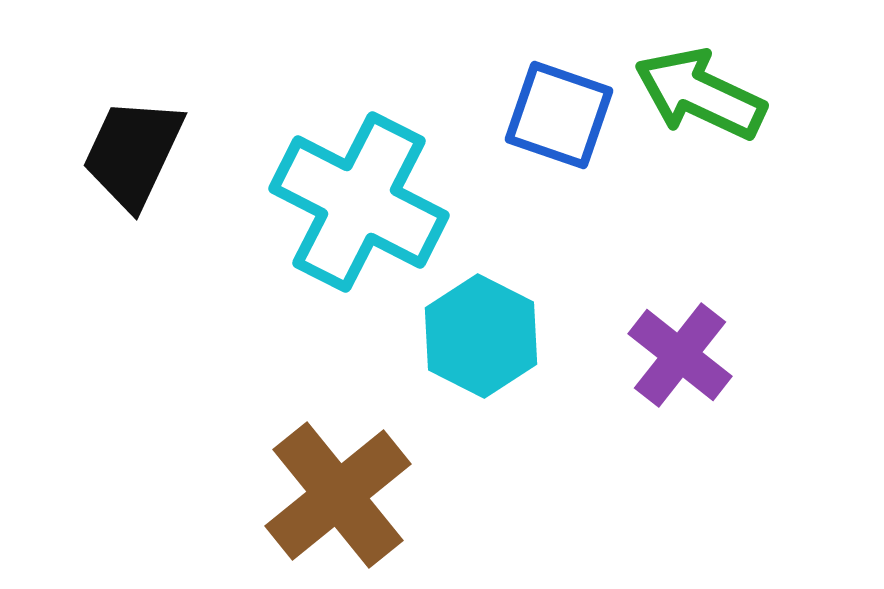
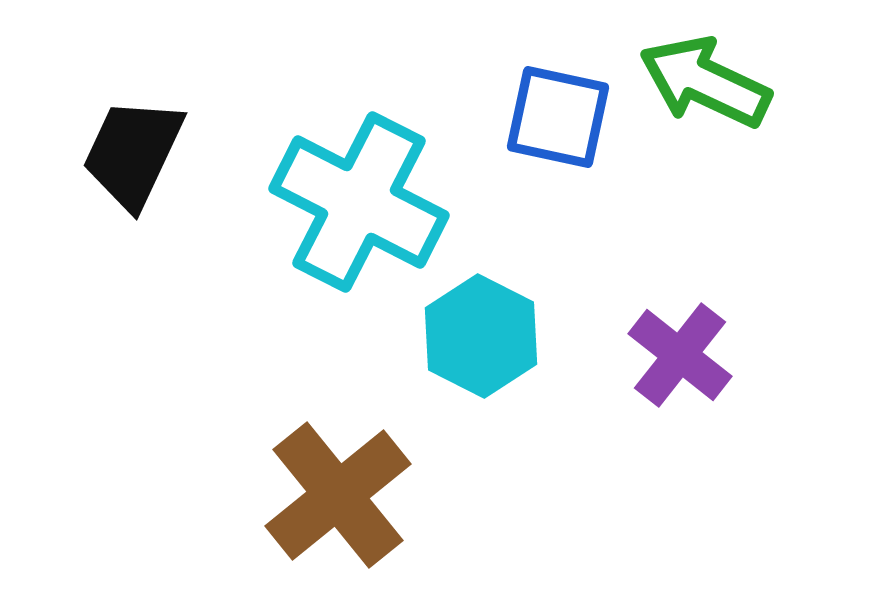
green arrow: moved 5 px right, 12 px up
blue square: moved 1 px left, 2 px down; rotated 7 degrees counterclockwise
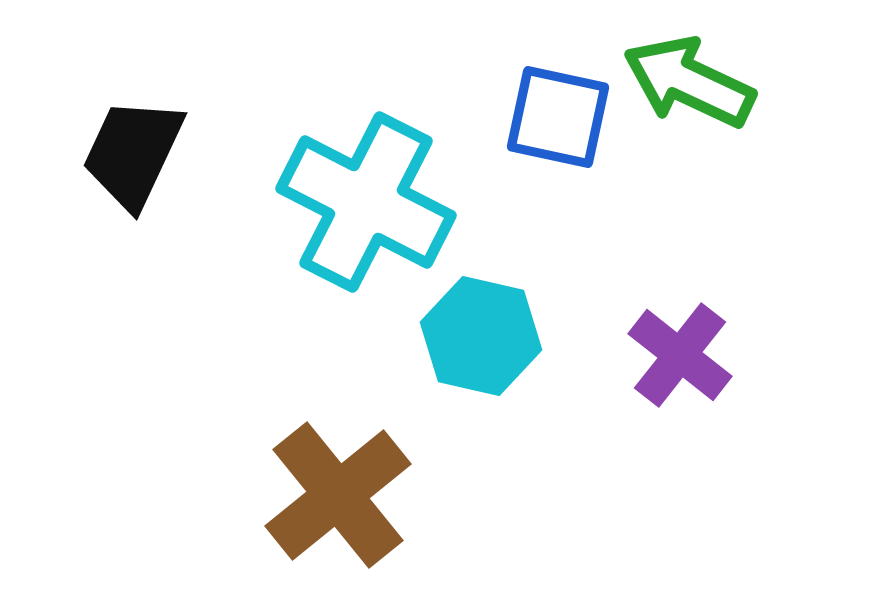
green arrow: moved 16 px left
cyan cross: moved 7 px right
cyan hexagon: rotated 14 degrees counterclockwise
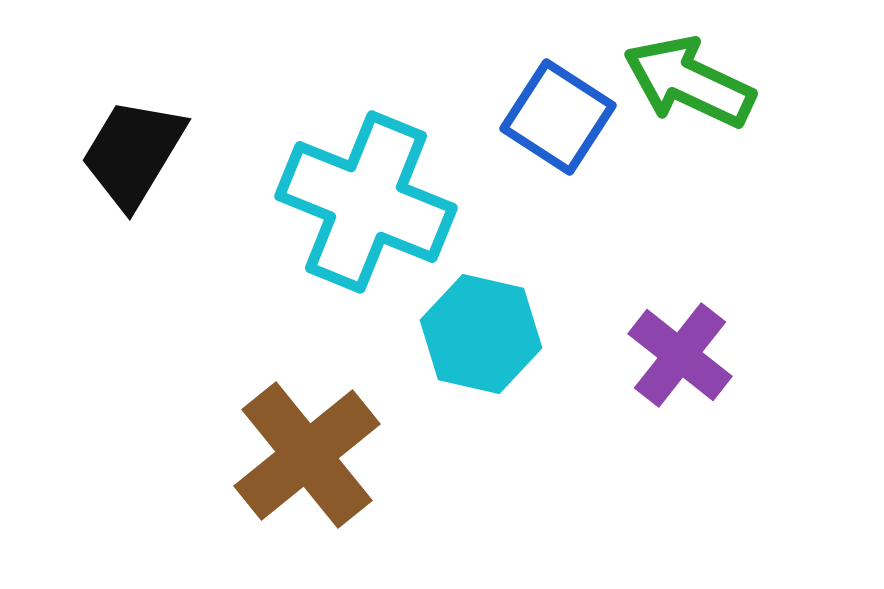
blue square: rotated 21 degrees clockwise
black trapezoid: rotated 6 degrees clockwise
cyan cross: rotated 5 degrees counterclockwise
cyan hexagon: moved 2 px up
brown cross: moved 31 px left, 40 px up
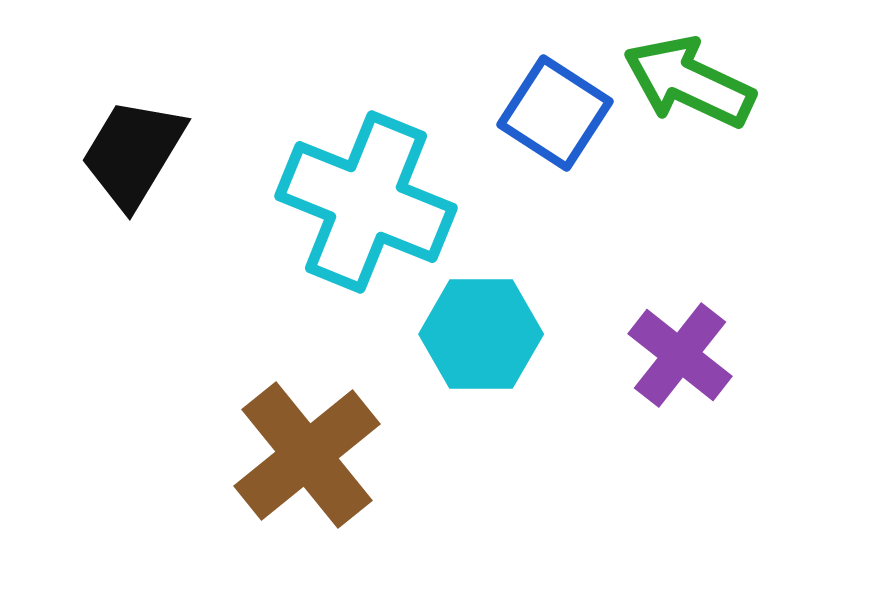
blue square: moved 3 px left, 4 px up
cyan hexagon: rotated 13 degrees counterclockwise
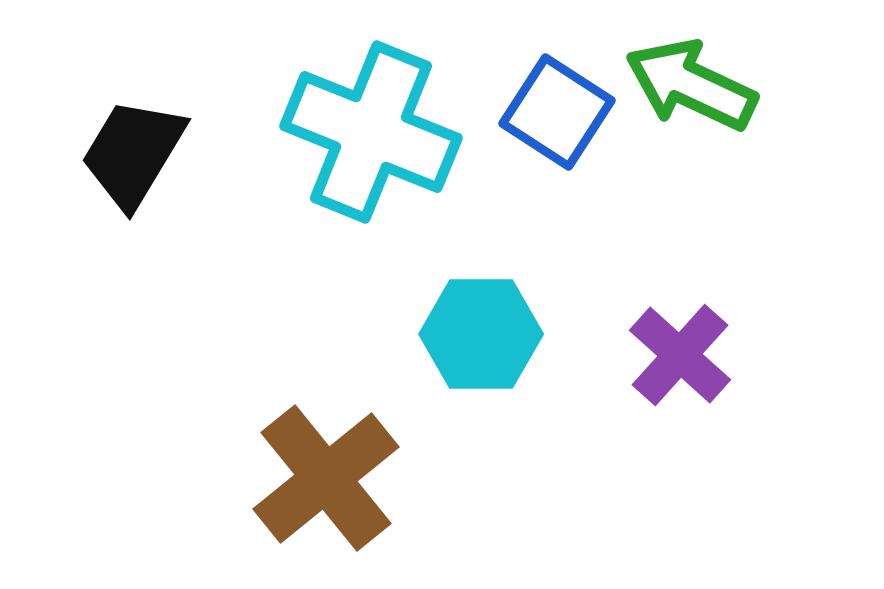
green arrow: moved 2 px right, 3 px down
blue square: moved 2 px right, 1 px up
cyan cross: moved 5 px right, 70 px up
purple cross: rotated 4 degrees clockwise
brown cross: moved 19 px right, 23 px down
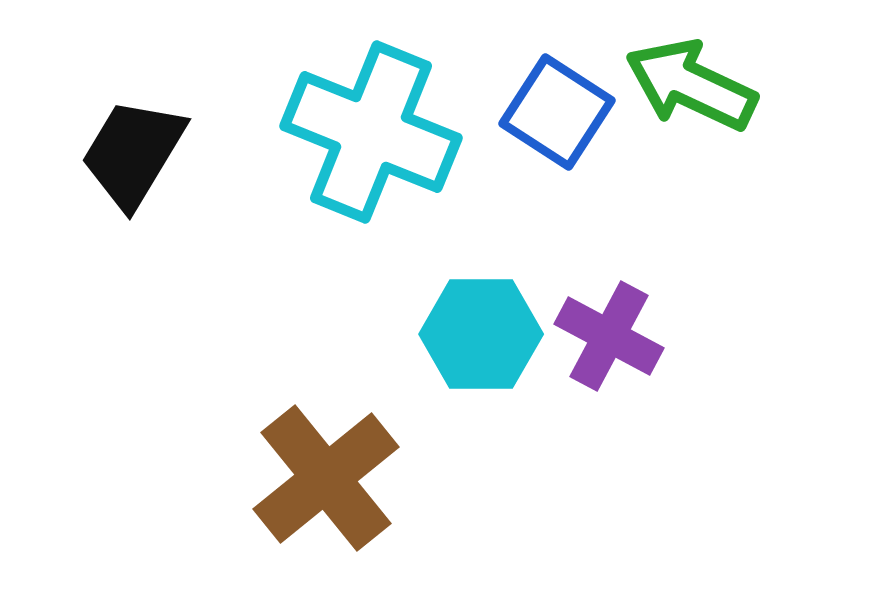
purple cross: moved 71 px left, 19 px up; rotated 14 degrees counterclockwise
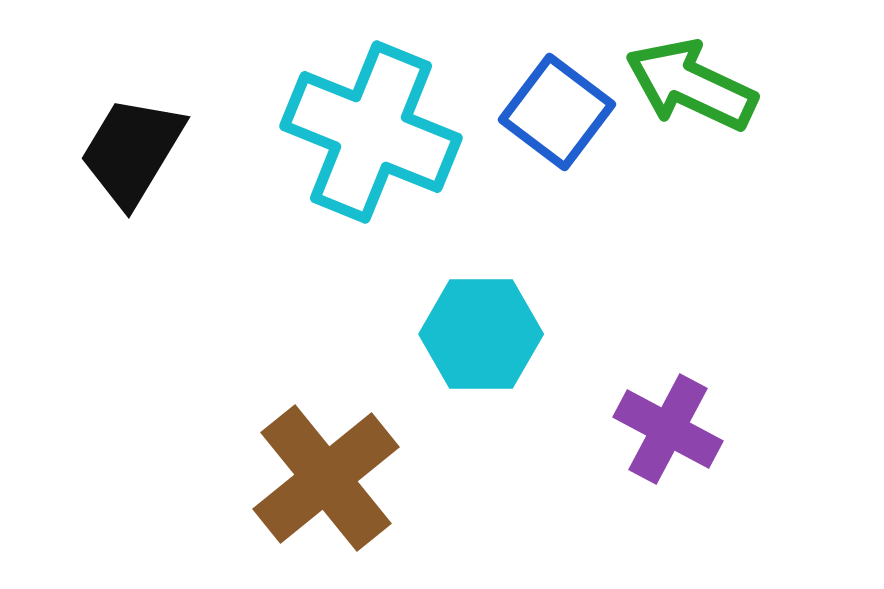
blue square: rotated 4 degrees clockwise
black trapezoid: moved 1 px left, 2 px up
purple cross: moved 59 px right, 93 px down
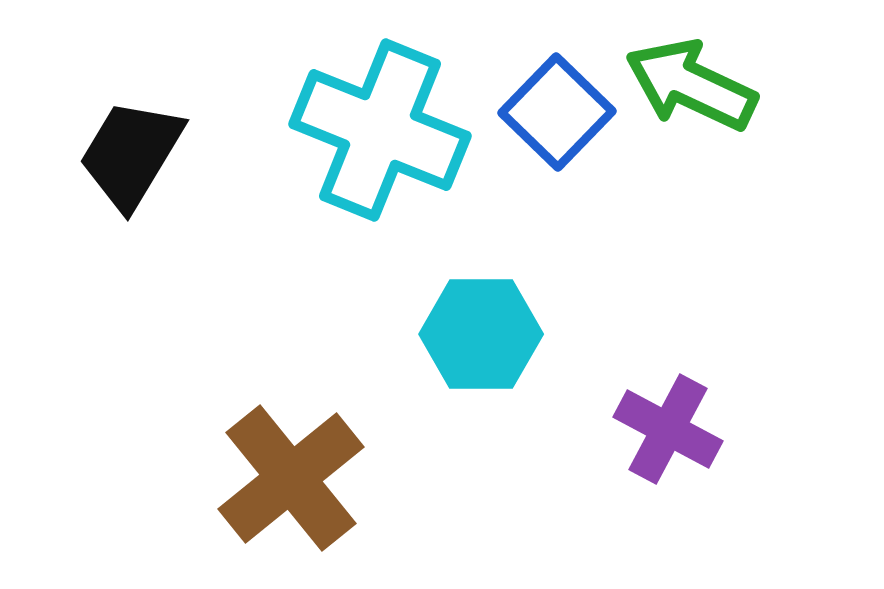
blue square: rotated 7 degrees clockwise
cyan cross: moved 9 px right, 2 px up
black trapezoid: moved 1 px left, 3 px down
brown cross: moved 35 px left
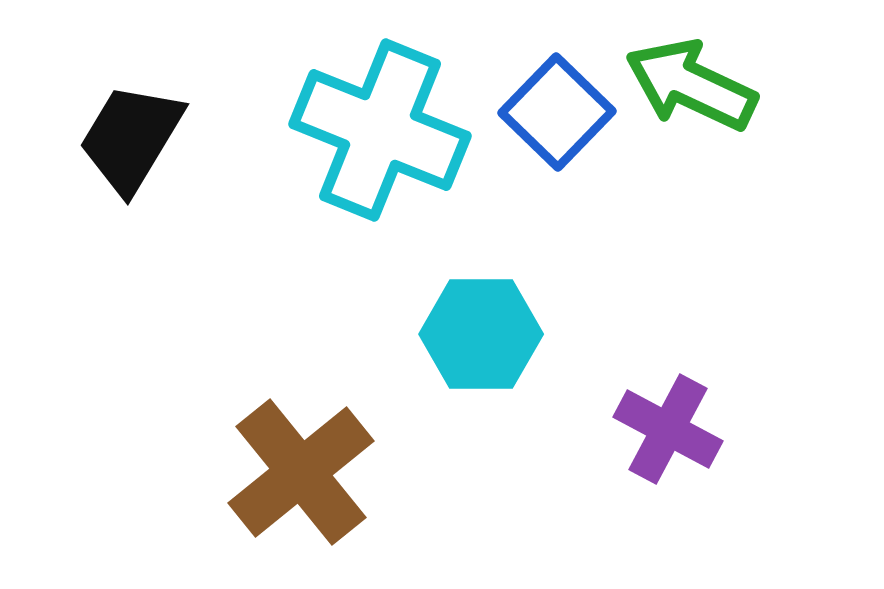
black trapezoid: moved 16 px up
brown cross: moved 10 px right, 6 px up
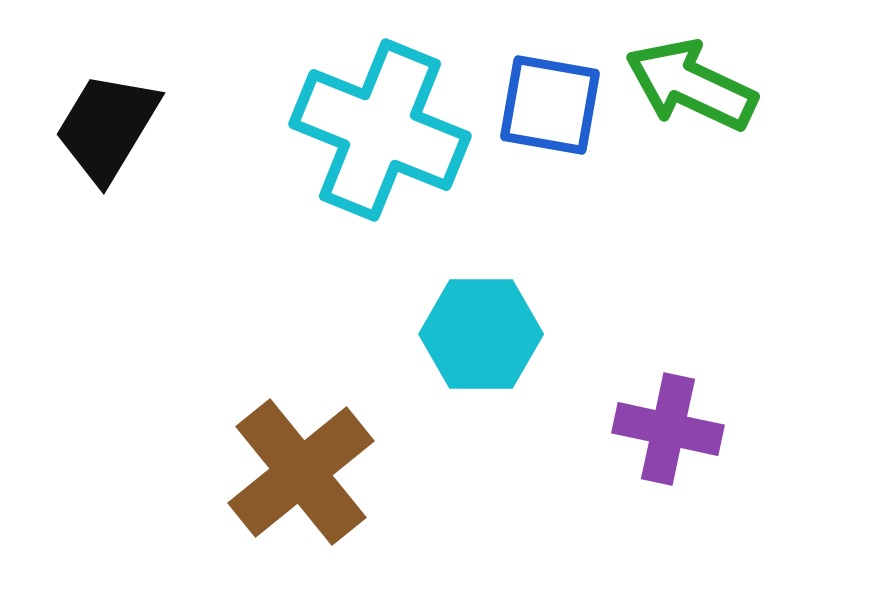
blue square: moved 7 px left, 7 px up; rotated 34 degrees counterclockwise
black trapezoid: moved 24 px left, 11 px up
purple cross: rotated 16 degrees counterclockwise
